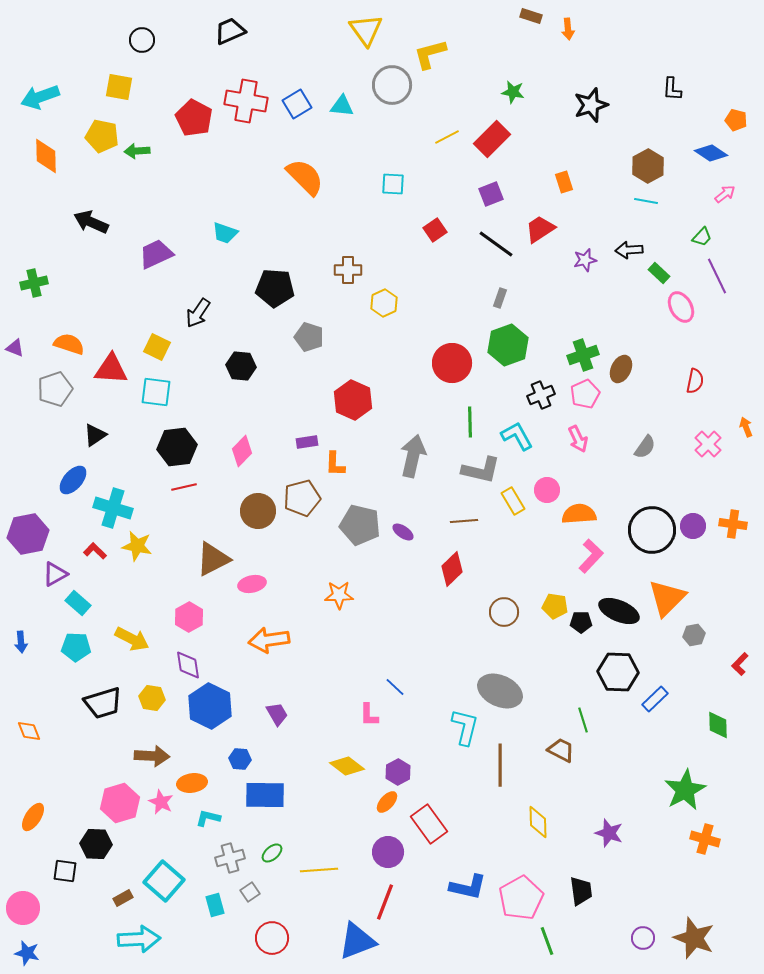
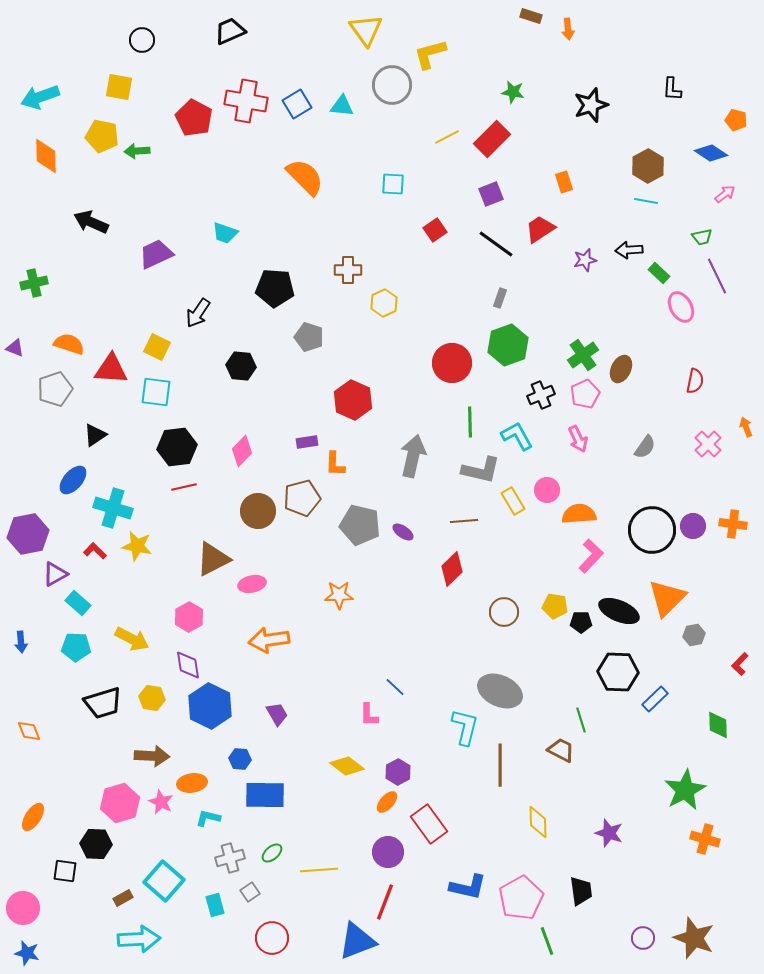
green trapezoid at (702, 237): rotated 35 degrees clockwise
green cross at (583, 355): rotated 16 degrees counterclockwise
green line at (583, 720): moved 2 px left
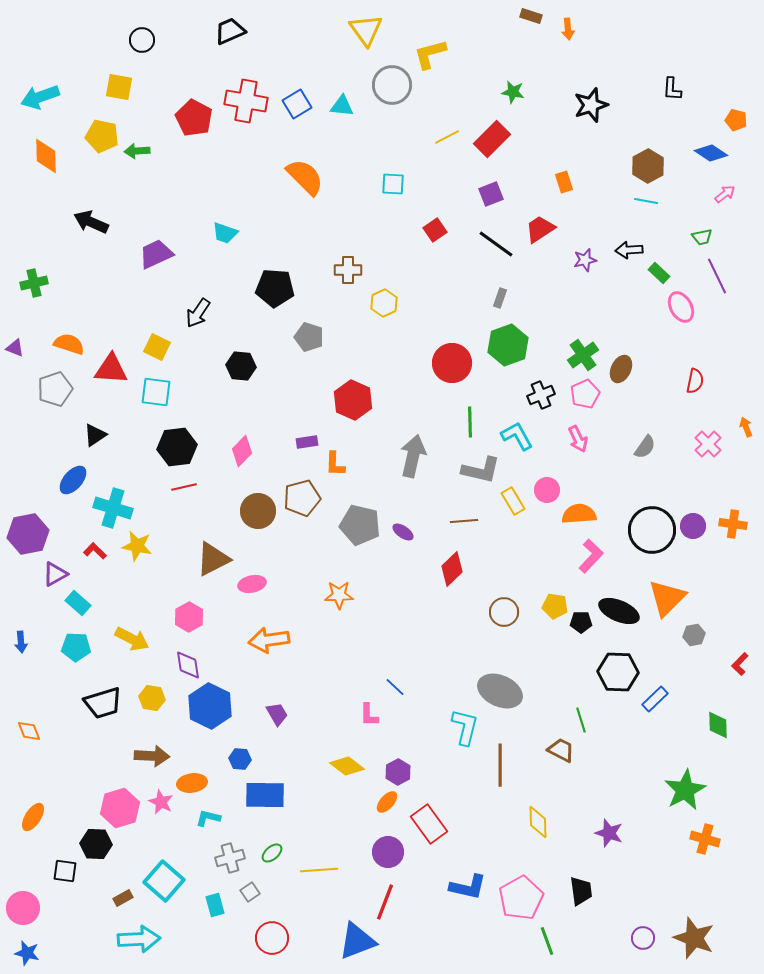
pink hexagon at (120, 803): moved 5 px down
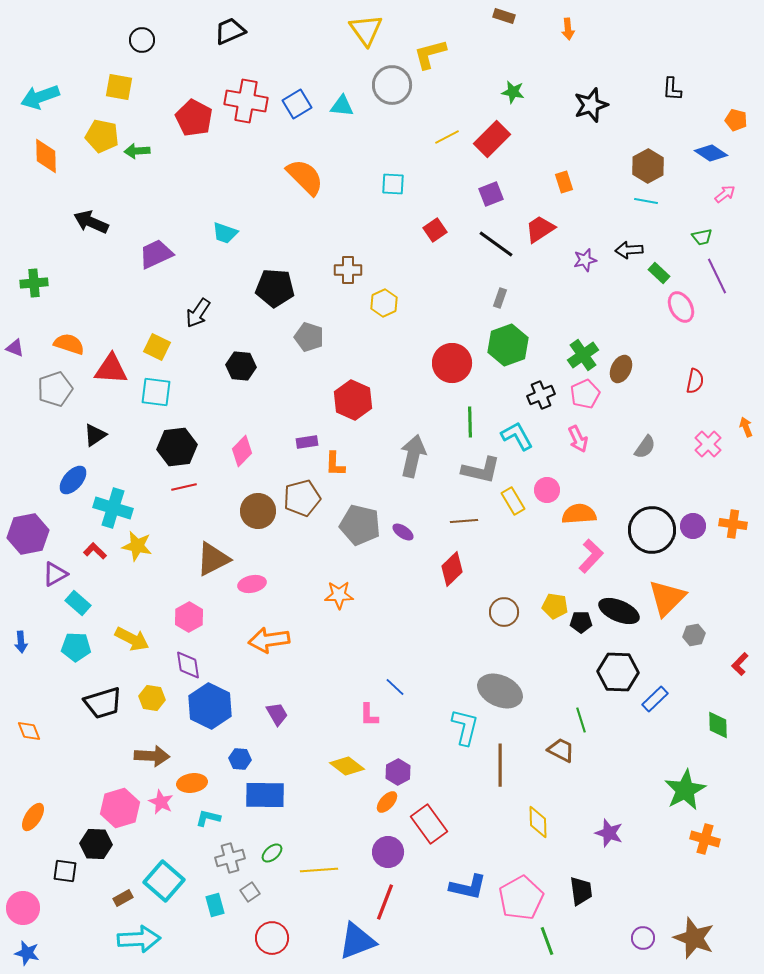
brown rectangle at (531, 16): moved 27 px left
green cross at (34, 283): rotated 8 degrees clockwise
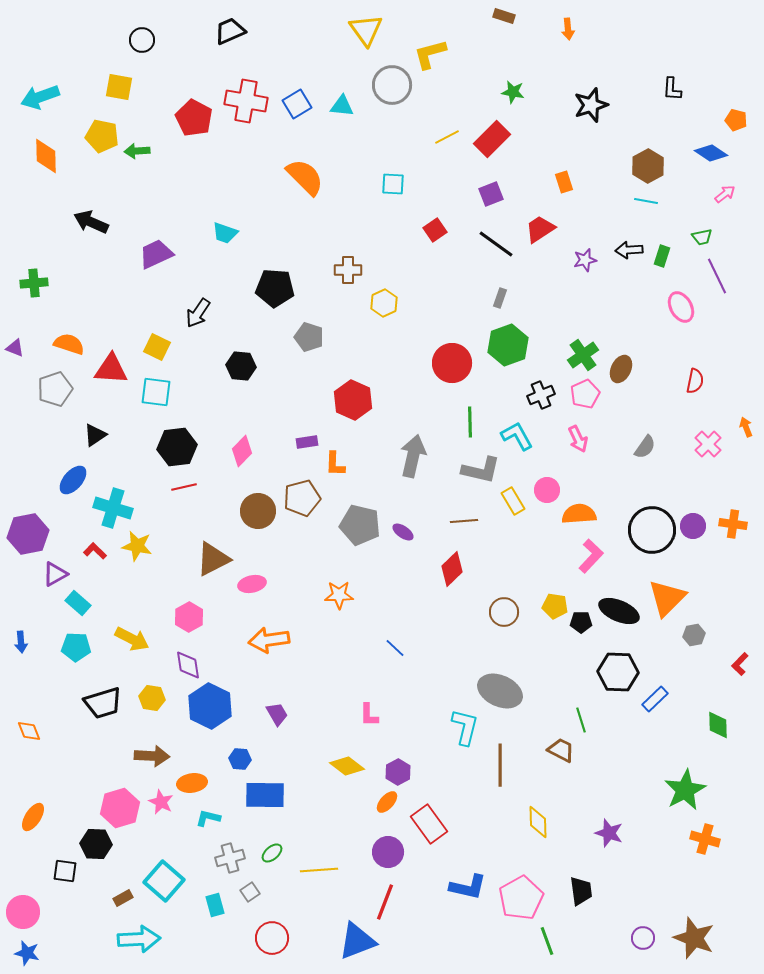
green rectangle at (659, 273): moved 3 px right, 17 px up; rotated 65 degrees clockwise
blue line at (395, 687): moved 39 px up
pink circle at (23, 908): moved 4 px down
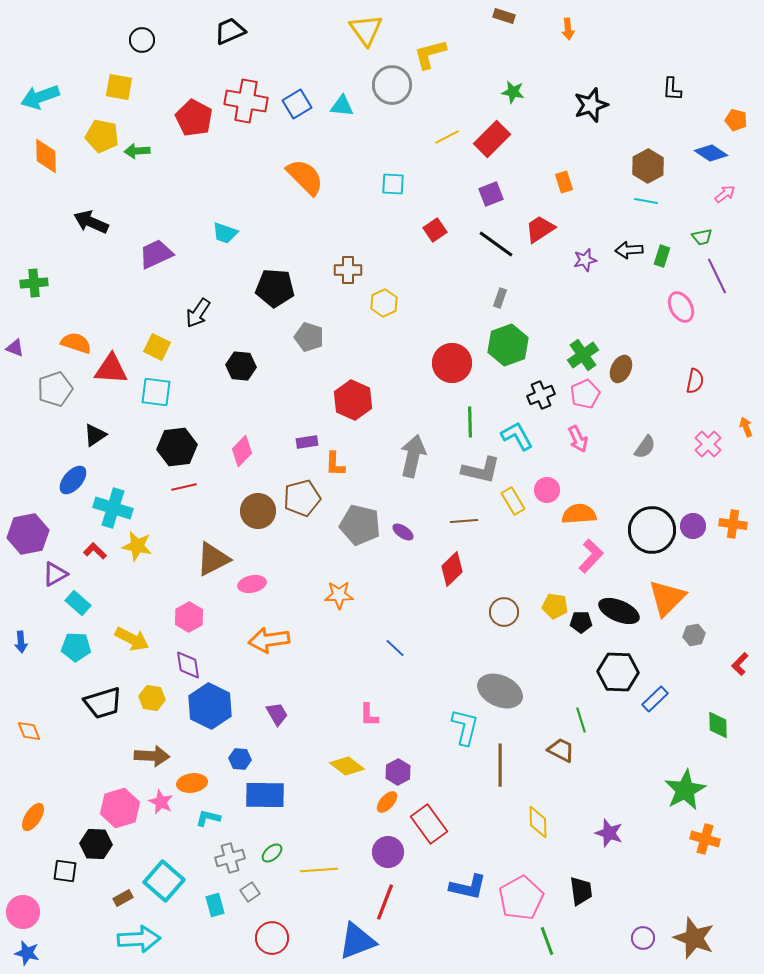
orange semicircle at (69, 344): moved 7 px right, 1 px up
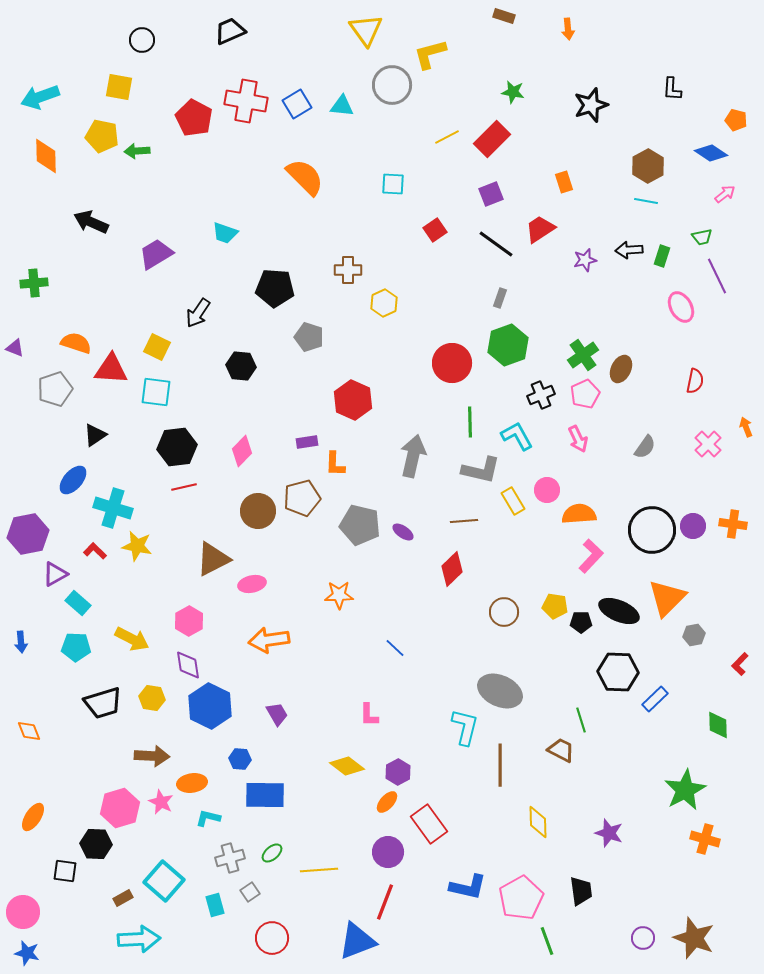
purple trapezoid at (156, 254): rotated 6 degrees counterclockwise
pink hexagon at (189, 617): moved 4 px down
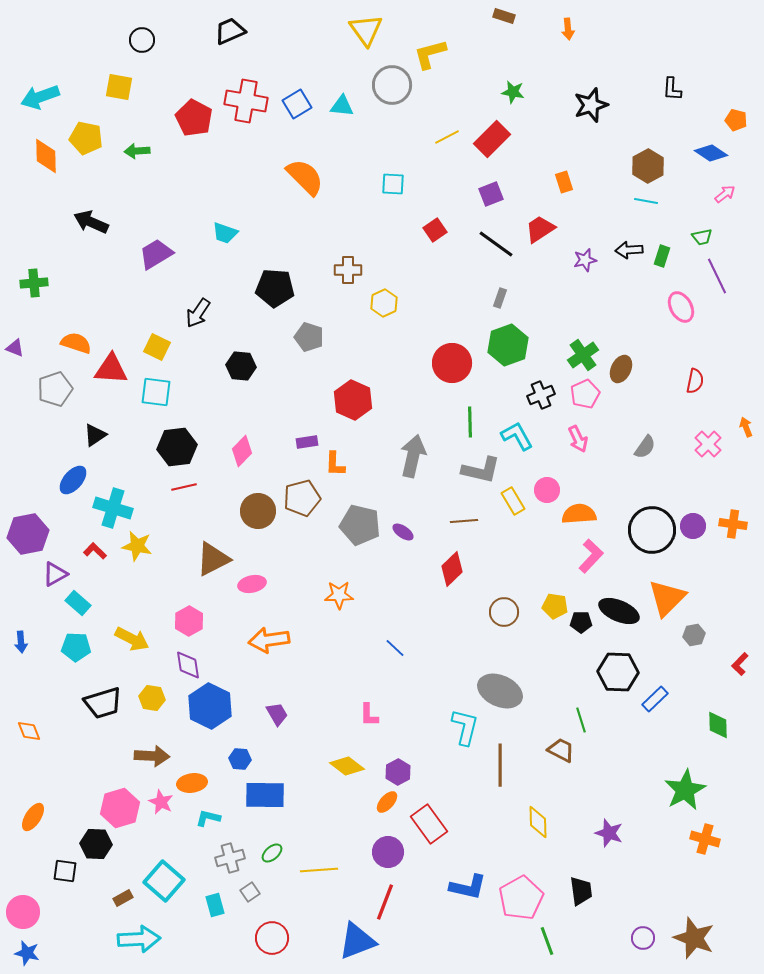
yellow pentagon at (102, 136): moved 16 px left, 2 px down
